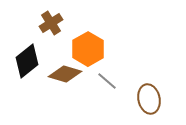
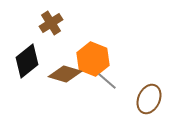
orange hexagon: moved 5 px right, 10 px down; rotated 8 degrees counterclockwise
brown ellipse: rotated 36 degrees clockwise
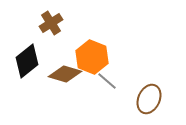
orange hexagon: moved 1 px left, 2 px up
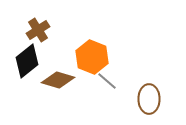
brown cross: moved 13 px left, 7 px down
brown diamond: moved 7 px left, 6 px down
brown ellipse: rotated 24 degrees counterclockwise
